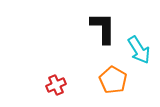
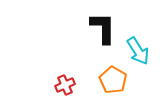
cyan arrow: moved 1 px left, 1 px down
red cross: moved 9 px right
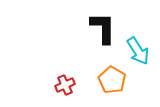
orange pentagon: moved 1 px left
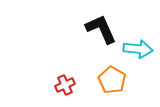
black L-shape: moved 2 px left, 1 px down; rotated 24 degrees counterclockwise
cyan arrow: moved 2 px up; rotated 52 degrees counterclockwise
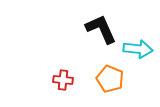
orange pentagon: moved 2 px left, 1 px up; rotated 8 degrees counterclockwise
red cross: moved 2 px left, 5 px up; rotated 30 degrees clockwise
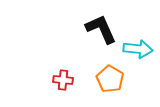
orange pentagon: rotated 8 degrees clockwise
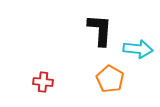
black L-shape: moved 1 px left, 1 px down; rotated 28 degrees clockwise
red cross: moved 20 px left, 2 px down
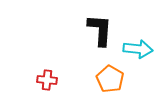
red cross: moved 4 px right, 2 px up
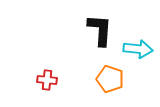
orange pentagon: rotated 12 degrees counterclockwise
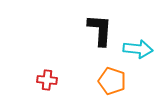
orange pentagon: moved 2 px right, 2 px down
